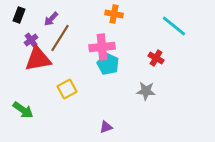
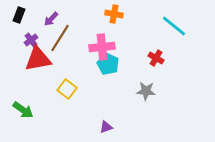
yellow square: rotated 24 degrees counterclockwise
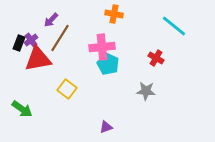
black rectangle: moved 28 px down
purple arrow: moved 1 px down
green arrow: moved 1 px left, 1 px up
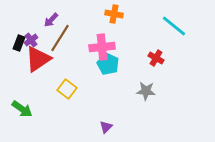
red triangle: rotated 24 degrees counterclockwise
purple triangle: rotated 24 degrees counterclockwise
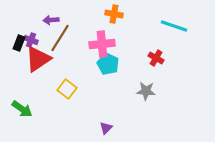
purple arrow: rotated 42 degrees clockwise
cyan line: rotated 20 degrees counterclockwise
purple cross: rotated 32 degrees counterclockwise
pink cross: moved 3 px up
purple triangle: moved 1 px down
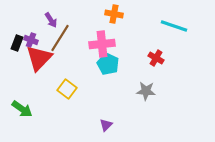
purple arrow: rotated 119 degrees counterclockwise
black rectangle: moved 2 px left
red triangle: moved 1 px right, 1 px up; rotated 12 degrees counterclockwise
purple triangle: moved 3 px up
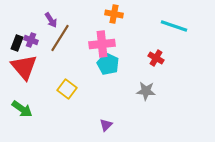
red triangle: moved 15 px left, 9 px down; rotated 24 degrees counterclockwise
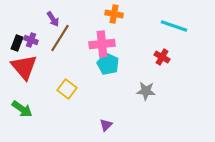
purple arrow: moved 2 px right, 1 px up
red cross: moved 6 px right, 1 px up
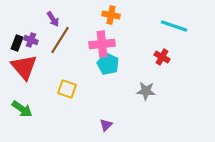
orange cross: moved 3 px left, 1 px down
brown line: moved 2 px down
yellow square: rotated 18 degrees counterclockwise
